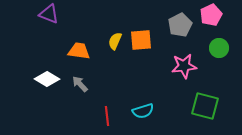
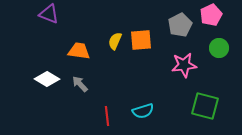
pink star: moved 1 px up
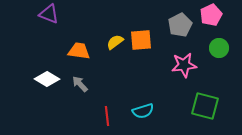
yellow semicircle: moved 1 px down; rotated 30 degrees clockwise
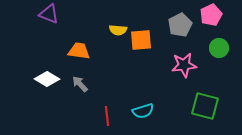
yellow semicircle: moved 3 px right, 12 px up; rotated 138 degrees counterclockwise
